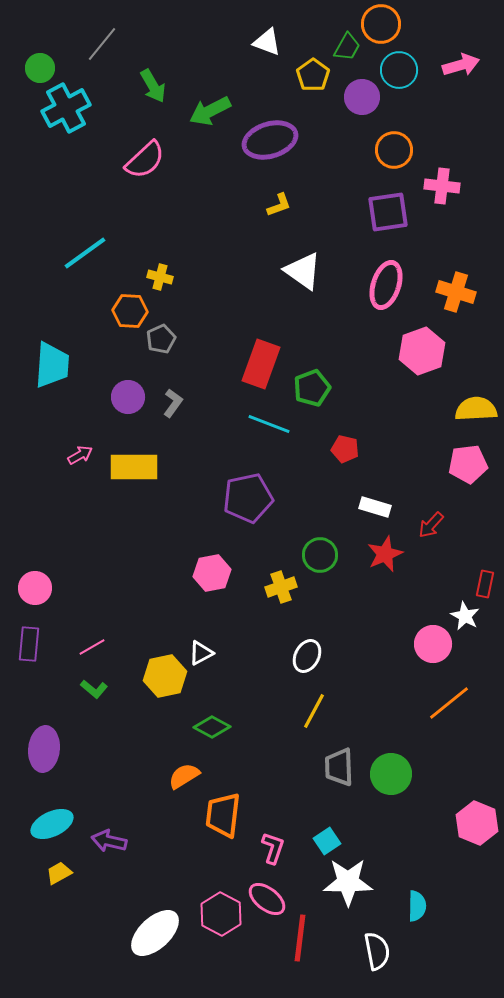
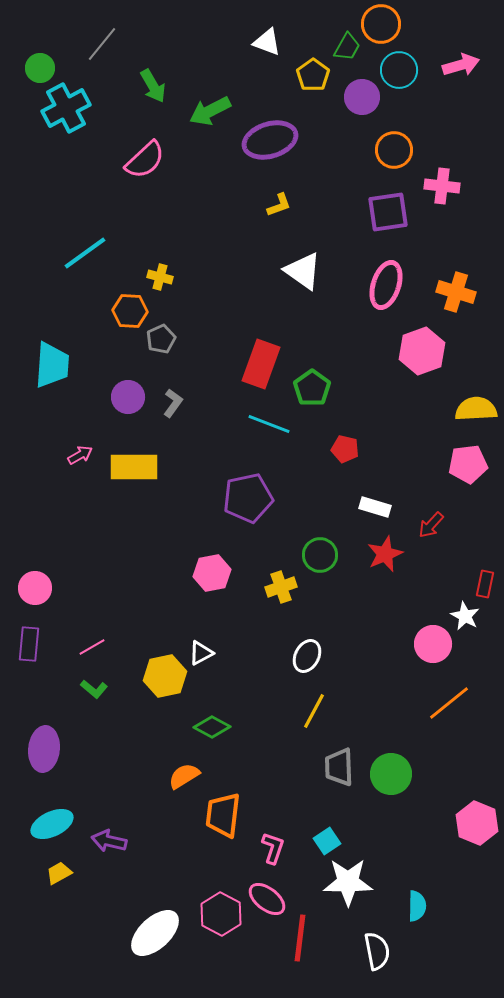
green pentagon at (312, 388): rotated 15 degrees counterclockwise
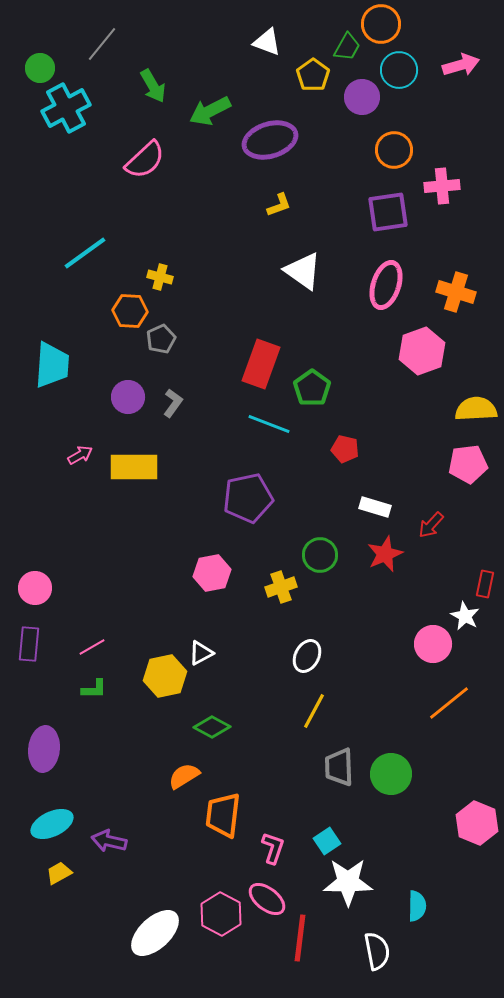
pink cross at (442, 186): rotated 12 degrees counterclockwise
green L-shape at (94, 689): rotated 40 degrees counterclockwise
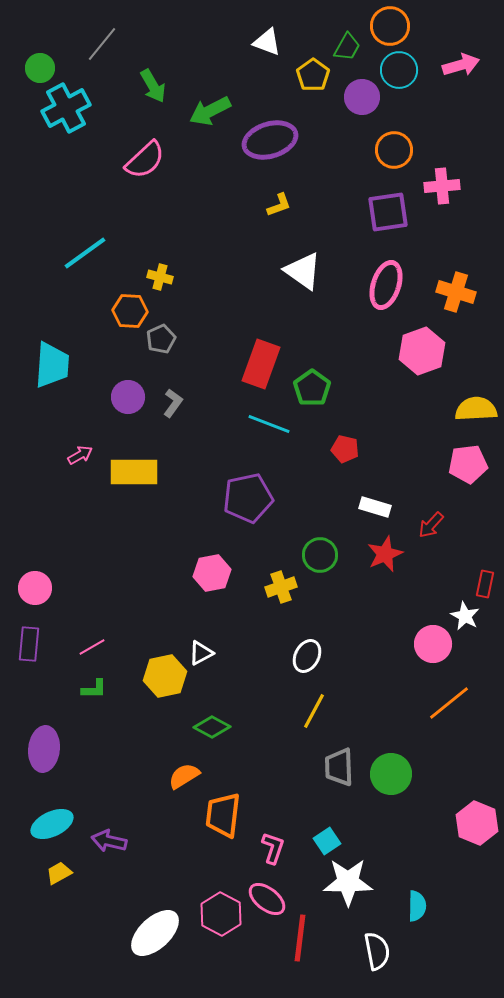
orange circle at (381, 24): moved 9 px right, 2 px down
yellow rectangle at (134, 467): moved 5 px down
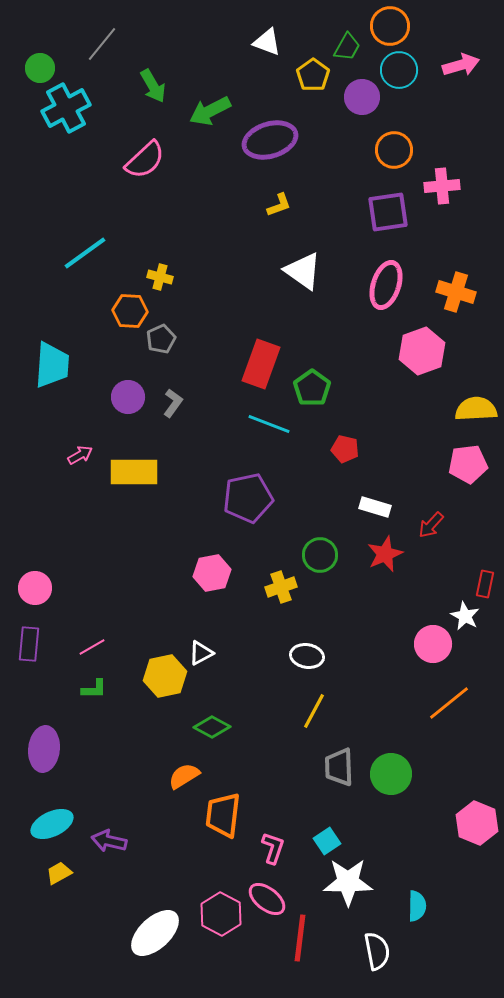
white ellipse at (307, 656): rotated 72 degrees clockwise
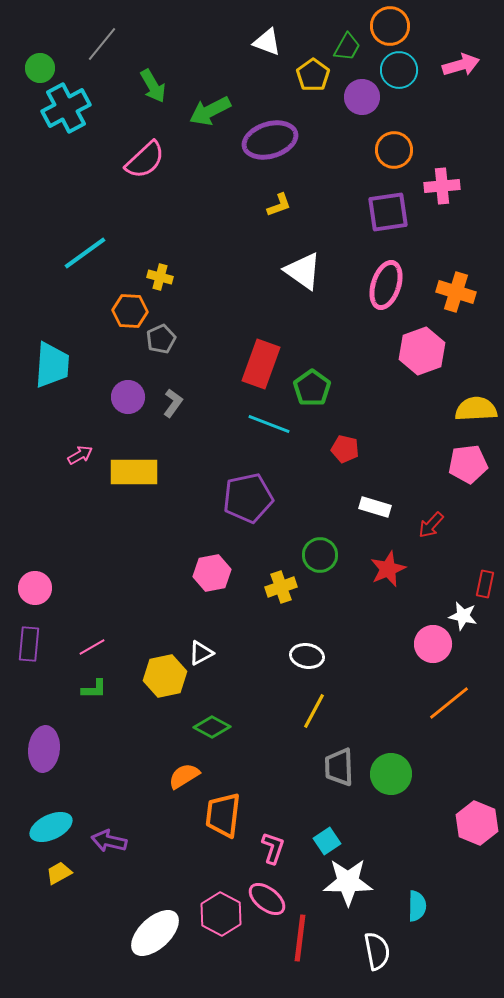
red star at (385, 554): moved 3 px right, 15 px down
white star at (465, 616): moved 2 px left; rotated 16 degrees counterclockwise
cyan ellipse at (52, 824): moved 1 px left, 3 px down
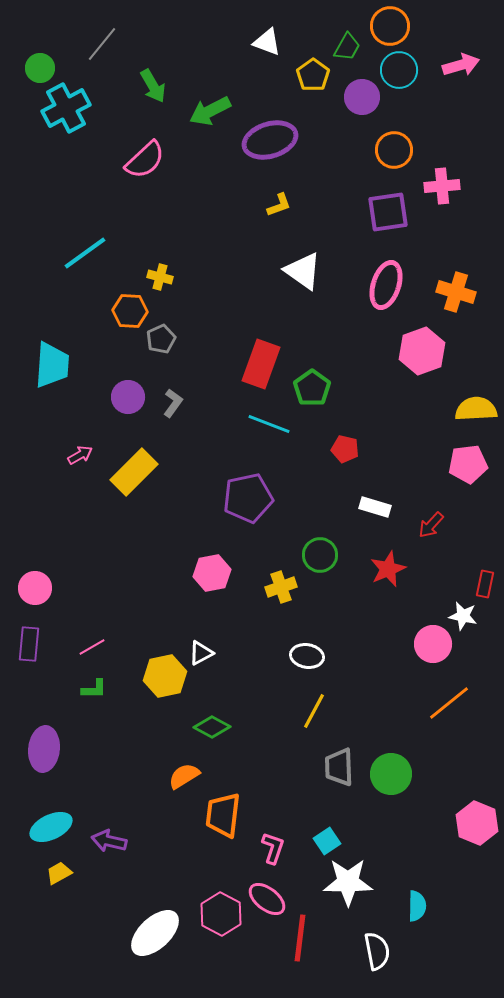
yellow rectangle at (134, 472): rotated 45 degrees counterclockwise
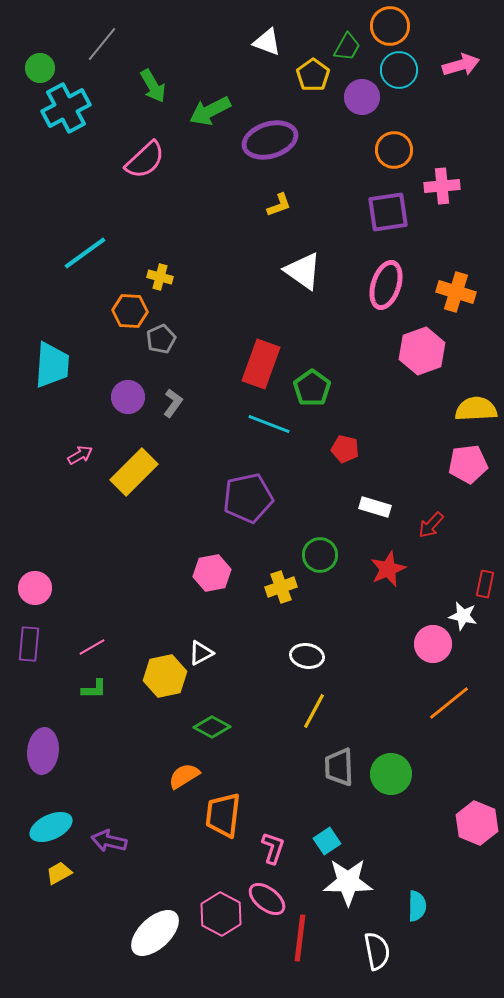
purple ellipse at (44, 749): moved 1 px left, 2 px down
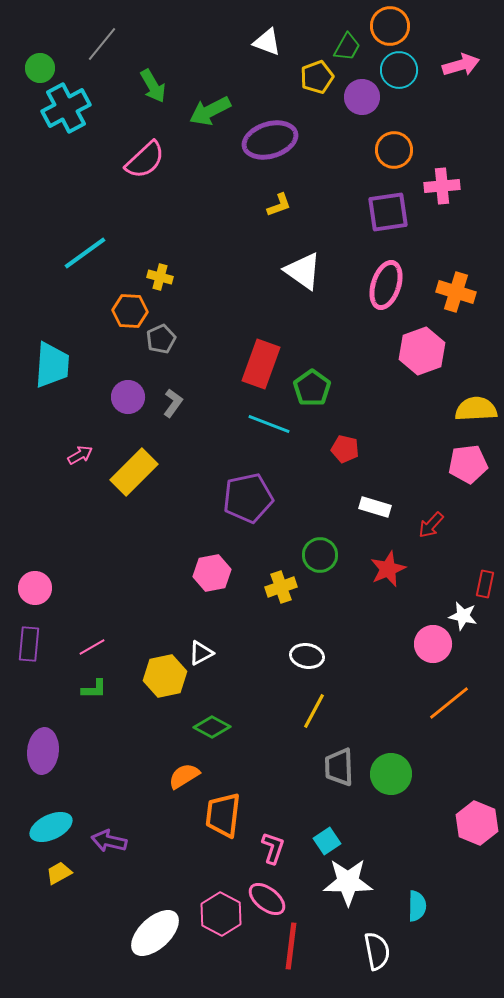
yellow pentagon at (313, 75): moved 4 px right, 2 px down; rotated 16 degrees clockwise
red line at (300, 938): moved 9 px left, 8 px down
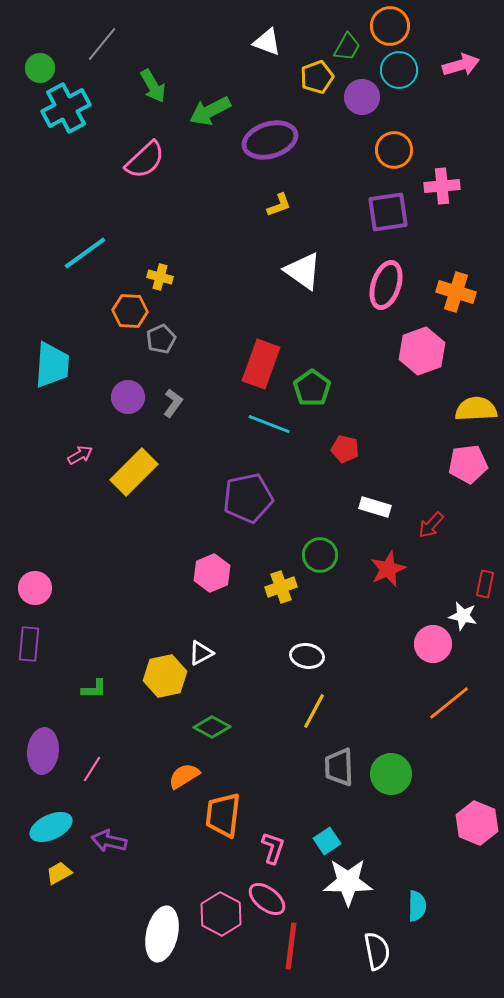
pink hexagon at (212, 573): rotated 12 degrees counterclockwise
pink line at (92, 647): moved 122 px down; rotated 28 degrees counterclockwise
white ellipse at (155, 933): moved 7 px right, 1 px down; rotated 34 degrees counterclockwise
